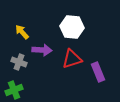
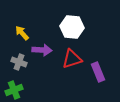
yellow arrow: moved 1 px down
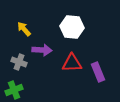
yellow arrow: moved 2 px right, 4 px up
red triangle: moved 4 px down; rotated 15 degrees clockwise
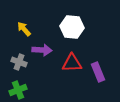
green cross: moved 4 px right
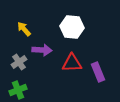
gray cross: rotated 35 degrees clockwise
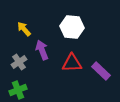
purple arrow: rotated 114 degrees counterclockwise
purple rectangle: moved 3 px right, 1 px up; rotated 24 degrees counterclockwise
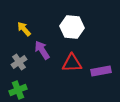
purple arrow: rotated 12 degrees counterclockwise
purple rectangle: rotated 54 degrees counterclockwise
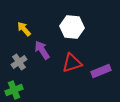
red triangle: rotated 15 degrees counterclockwise
purple rectangle: rotated 12 degrees counterclockwise
green cross: moved 4 px left
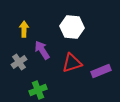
yellow arrow: rotated 42 degrees clockwise
green cross: moved 24 px right
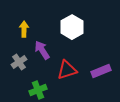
white hexagon: rotated 25 degrees clockwise
red triangle: moved 5 px left, 7 px down
